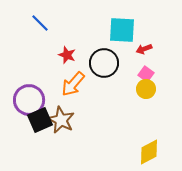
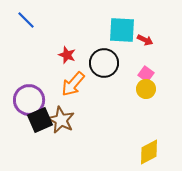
blue line: moved 14 px left, 3 px up
red arrow: moved 1 px right, 9 px up; rotated 133 degrees counterclockwise
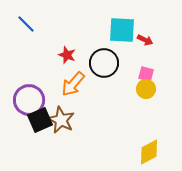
blue line: moved 4 px down
pink square: rotated 21 degrees counterclockwise
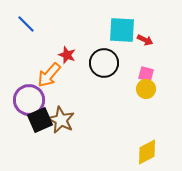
orange arrow: moved 24 px left, 9 px up
yellow diamond: moved 2 px left
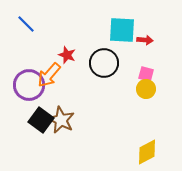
red arrow: rotated 21 degrees counterclockwise
purple circle: moved 15 px up
black square: moved 1 px right; rotated 30 degrees counterclockwise
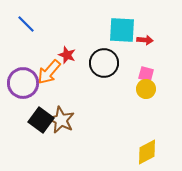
orange arrow: moved 3 px up
purple circle: moved 6 px left, 2 px up
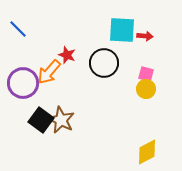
blue line: moved 8 px left, 5 px down
red arrow: moved 4 px up
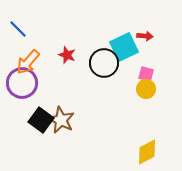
cyan square: moved 2 px right, 17 px down; rotated 28 degrees counterclockwise
orange arrow: moved 21 px left, 10 px up
purple circle: moved 1 px left
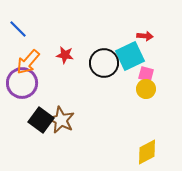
cyan square: moved 6 px right, 9 px down
red star: moved 2 px left; rotated 12 degrees counterclockwise
